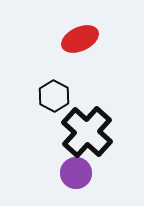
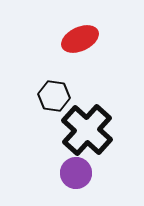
black hexagon: rotated 20 degrees counterclockwise
black cross: moved 2 px up
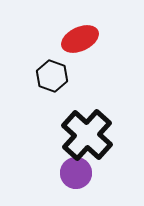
black hexagon: moved 2 px left, 20 px up; rotated 12 degrees clockwise
black cross: moved 5 px down
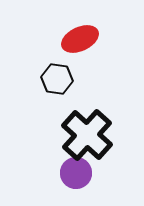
black hexagon: moved 5 px right, 3 px down; rotated 12 degrees counterclockwise
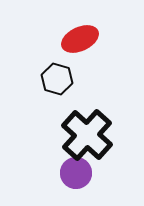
black hexagon: rotated 8 degrees clockwise
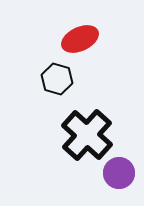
purple circle: moved 43 px right
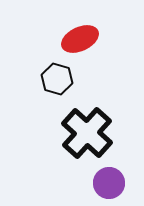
black cross: moved 2 px up
purple circle: moved 10 px left, 10 px down
